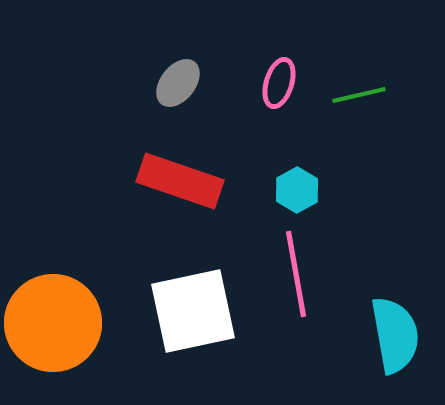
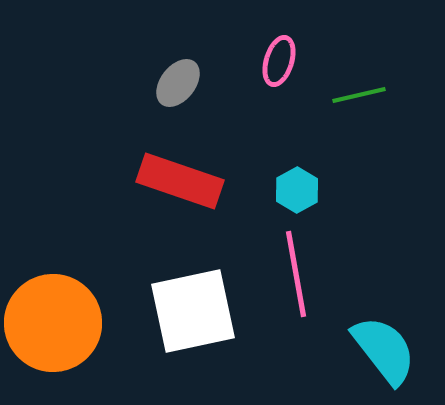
pink ellipse: moved 22 px up
cyan semicircle: moved 11 px left, 15 px down; rotated 28 degrees counterclockwise
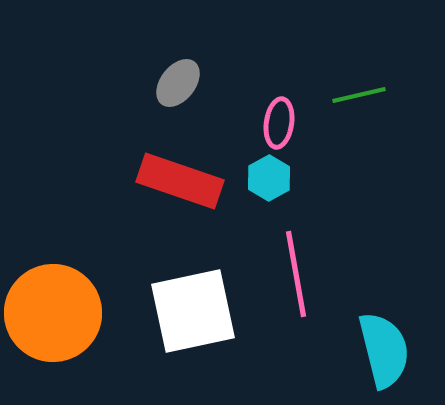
pink ellipse: moved 62 px down; rotated 9 degrees counterclockwise
cyan hexagon: moved 28 px left, 12 px up
orange circle: moved 10 px up
cyan semicircle: rotated 24 degrees clockwise
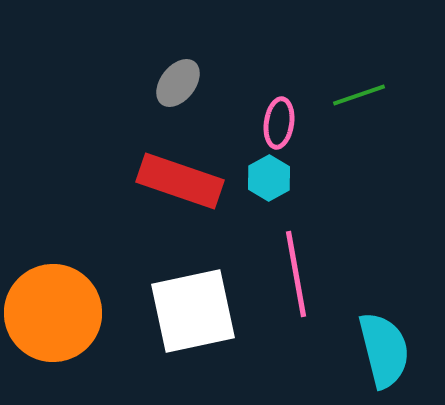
green line: rotated 6 degrees counterclockwise
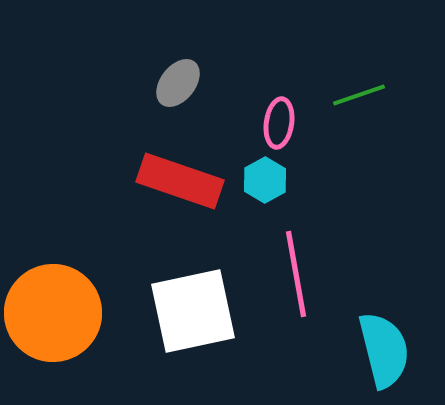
cyan hexagon: moved 4 px left, 2 px down
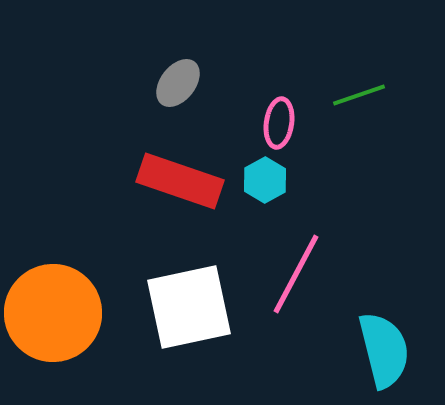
pink line: rotated 38 degrees clockwise
white square: moved 4 px left, 4 px up
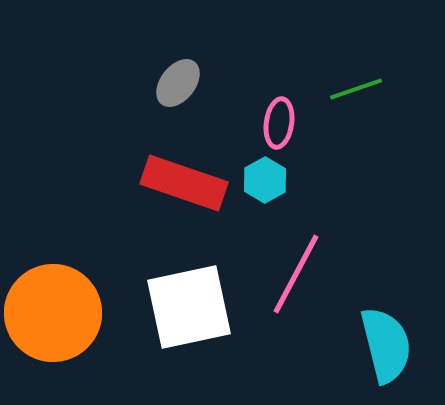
green line: moved 3 px left, 6 px up
red rectangle: moved 4 px right, 2 px down
cyan semicircle: moved 2 px right, 5 px up
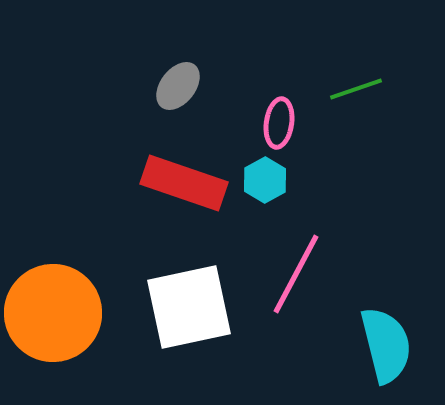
gray ellipse: moved 3 px down
